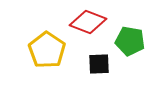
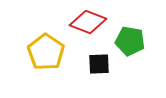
yellow pentagon: moved 1 px left, 2 px down
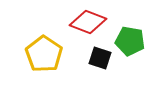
yellow pentagon: moved 2 px left, 2 px down
black square: moved 1 px right, 6 px up; rotated 20 degrees clockwise
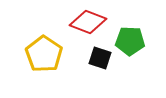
green pentagon: rotated 8 degrees counterclockwise
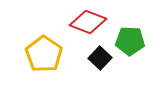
black square: rotated 25 degrees clockwise
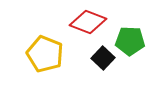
yellow pentagon: moved 1 px right; rotated 12 degrees counterclockwise
black square: moved 3 px right
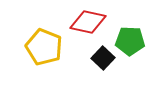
red diamond: rotated 9 degrees counterclockwise
yellow pentagon: moved 1 px left, 7 px up
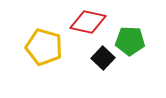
yellow pentagon: rotated 6 degrees counterclockwise
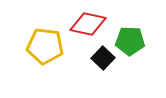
red diamond: moved 2 px down
yellow pentagon: moved 1 px right, 1 px up; rotated 9 degrees counterclockwise
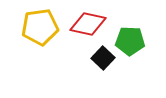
yellow pentagon: moved 5 px left, 19 px up; rotated 15 degrees counterclockwise
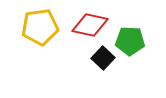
red diamond: moved 2 px right, 1 px down
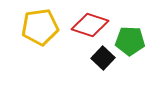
red diamond: rotated 6 degrees clockwise
